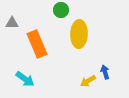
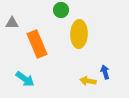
yellow arrow: rotated 42 degrees clockwise
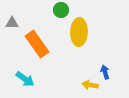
yellow ellipse: moved 2 px up
orange rectangle: rotated 12 degrees counterclockwise
yellow arrow: moved 2 px right, 4 px down
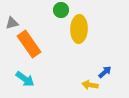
gray triangle: rotated 16 degrees counterclockwise
yellow ellipse: moved 3 px up
orange rectangle: moved 8 px left
blue arrow: rotated 64 degrees clockwise
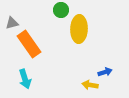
blue arrow: rotated 24 degrees clockwise
cyan arrow: rotated 36 degrees clockwise
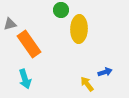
gray triangle: moved 2 px left, 1 px down
yellow arrow: moved 3 px left, 1 px up; rotated 42 degrees clockwise
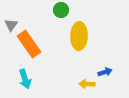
gray triangle: moved 1 px right, 1 px down; rotated 40 degrees counterclockwise
yellow ellipse: moved 7 px down
yellow arrow: rotated 49 degrees counterclockwise
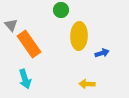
gray triangle: rotated 16 degrees counterclockwise
blue arrow: moved 3 px left, 19 px up
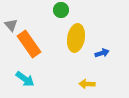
yellow ellipse: moved 3 px left, 2 px down; rotated 8 degrees clockwise
cyan arrow: rotated 36 degrees counterclockwise
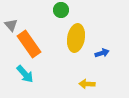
cyan arrow: moved 5 px up; rotated 12 degrees clockwise
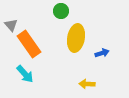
green circle: moved 1 px down
